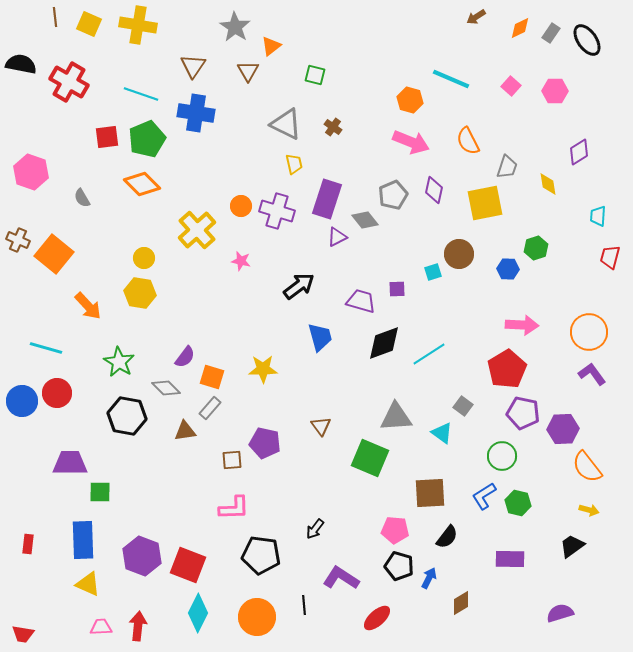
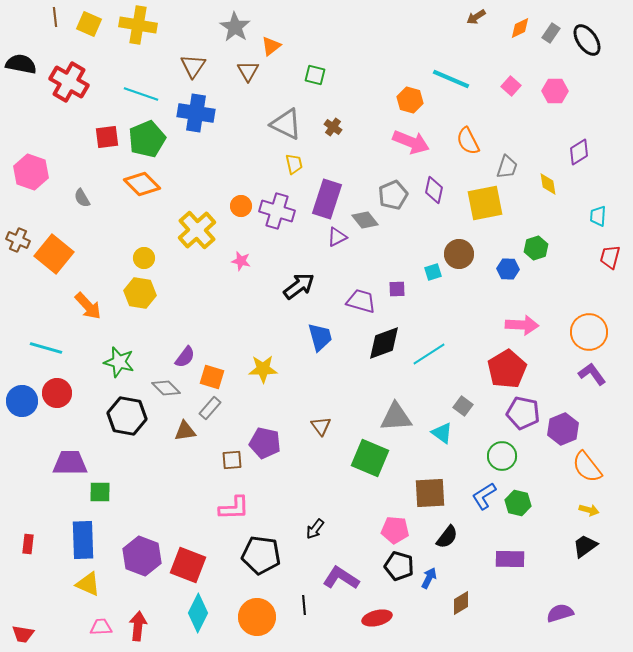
green star at (119, 362): rotated 16 degrees counterclockwise
purple hexagon at (563, 429): rotated 20 degrees counterclockwise
black trapezoid at (572, 546): moved 13 px right
red ellipse at (377, 618): rotated 28 degrees clockwise
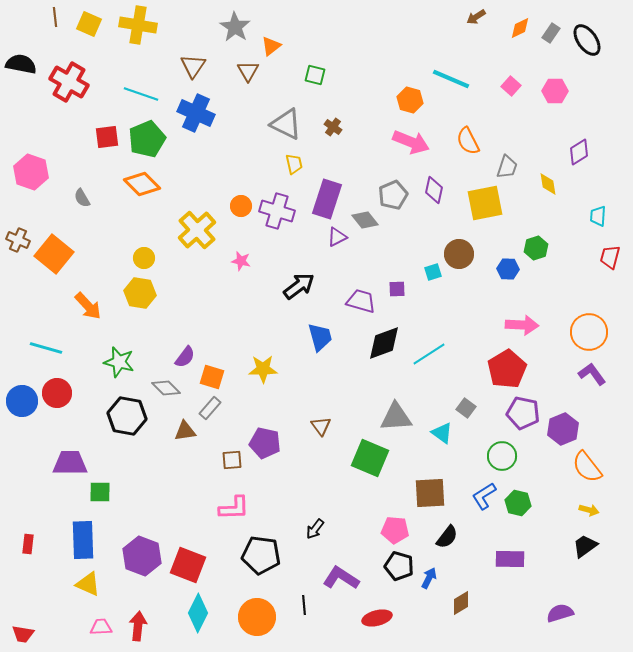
blue cross at (196, 113): rotated 15 degrees clockwise
gray square at (463, 406): moved 3 px right, 2 px down
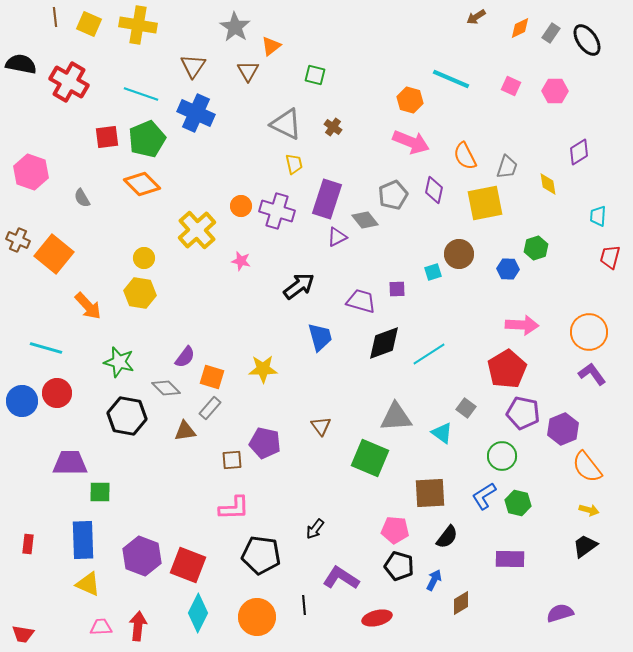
pink square at (511, 86): rotated 18 degrees counterclockwise
orange semicircle at (468, 141): moved 3 px left, 15 px down
blue arrow at (429, 578): moved 5 px right, 2 px down
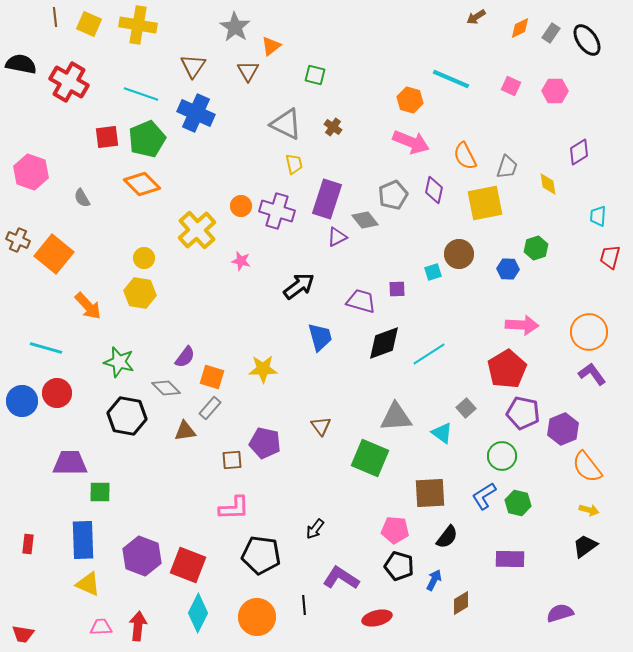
gray square at (466, 408): rotated 12 degrees clockwise
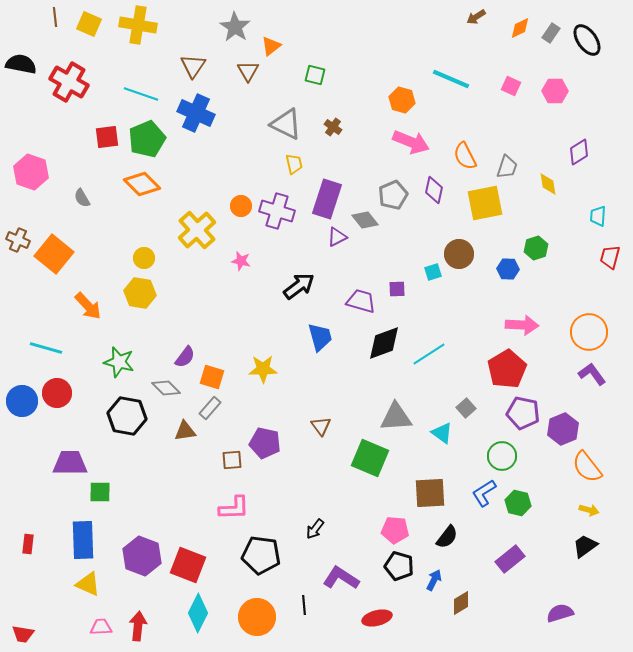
orange hexagon at (410, 100): moved 8 px left
blue L-shape at (484, 496): moved 3 px up
purple rectangle at (510, 559): rotated 40 degrees counterclockwise
